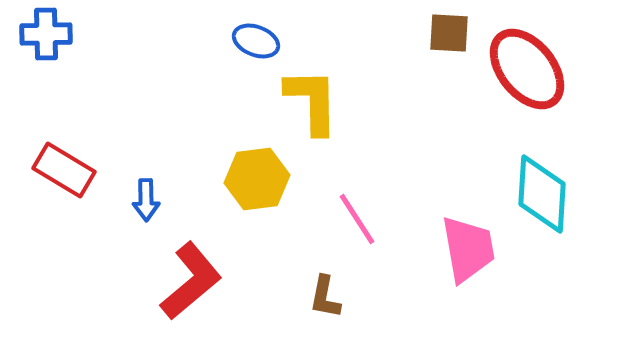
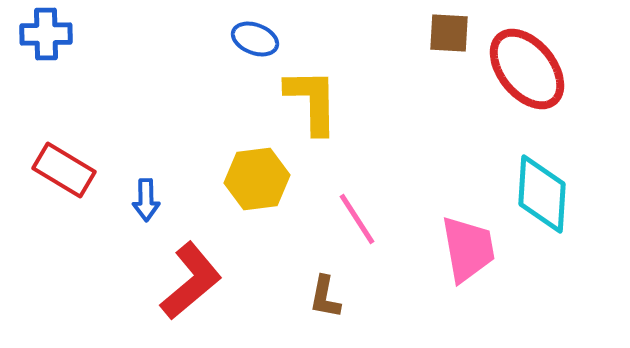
blue ellipse: moved 1 px left, 2 px up
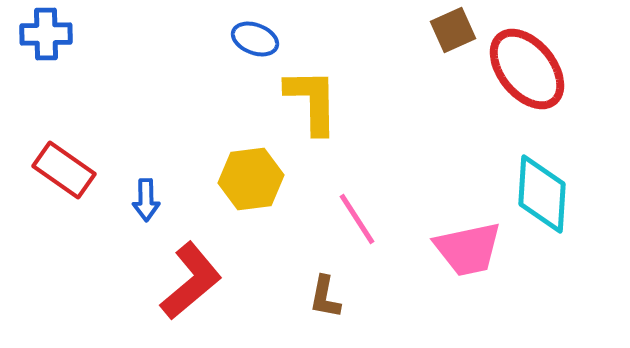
brown square: moved 4 px right, 3 px up; rotated 27 degrees counterclockwise
red rectangle: rotated 4 degrees clockwise
yellow hexagon: moved 6 px left
pink trapezoid: rotated 88 degrees clockwise
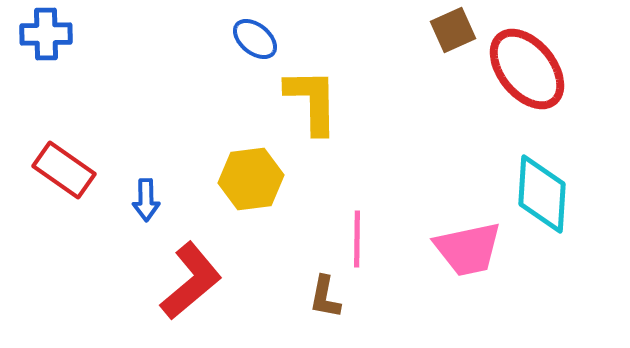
blue ellipse: rotated 18 degrees clockwise
pink line: moved 20 px down; rotated 34 degrees clockwise
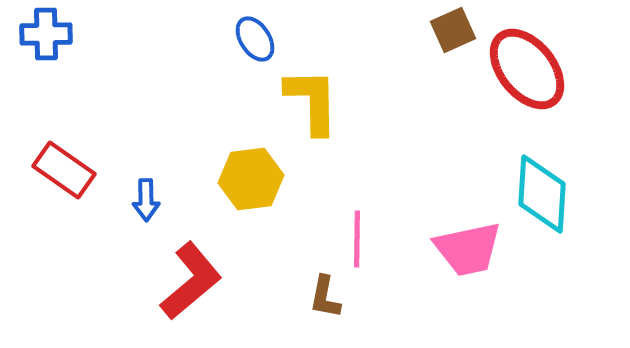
blue ellipse: rotated 18 degrees clockwise
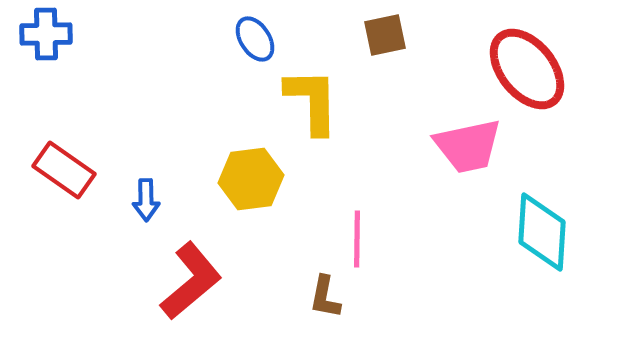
brown square: moved 68 px left, 5 px down; rotated 12 degrees clockwise
cyan diamond: moved 38 px down
pink trapezoid: moved 103 px up
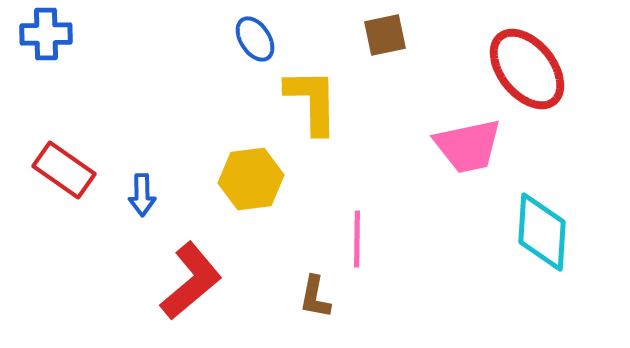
blue arrow: moved 4 px left, 5 px up
brown L-shape: moved 10 px left
